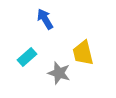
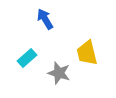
yellow trapezoid: moved 4 px right
cyan rectangle: moved 1 px down
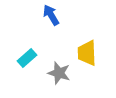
blue arrow: moved 6 px right, 4 px up
yellow trapezoid: rotated 12 degrees clockwise
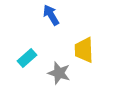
yellow trapezoid: moved 3 px left, 3 px up
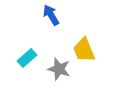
yellow trapezoid: rotated 20 degrees counterclockwise
gray star: moved 4 px up
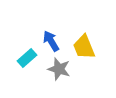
blue arrow: moved 26 px down
yellow trapezoid: moved 3 px up
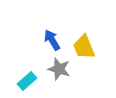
blue arrow: moved 1 px right, 1 px up
cyan rectangle: moved 23 px down
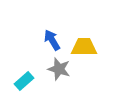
yellow trapezoid: rotated 112 degrees clockwise
cyan rectangle: moved 3 px left
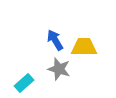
blue arrow: moved 3 px right
cyan rectangle: moved 2 px down
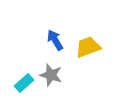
yellow trapezoid: moved 4 px right; rotated 20 degrees counterclockwise
gray star: moved 8 px left, 6 px down
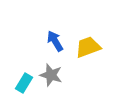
blue arrow: moved 1 px down
cyan rectangle: rotated 18 degrees counterclockwise
